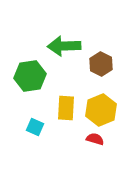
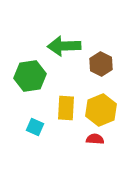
red semicircle: rotated 12 degrees counterclockwise
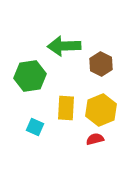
red semicircle: rotated 18 degrees counterclockwise
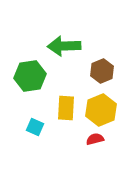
brown hexagon: moved 1 px right, 7 px down; rotated 10 degrees clockwise
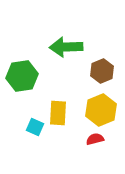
green arrow: moved 2 px right, 1 px down
green hexagon: moved 8 px left
yellow rectangle: moved 8 px left, 5 px down
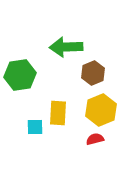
brown hexagon: moved 9 px left, 2 px down
green hexagon: moved 2 px left, 1 px up
cyan square: rotated 24 degrees counterclockwise
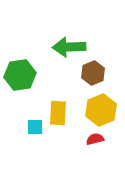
green arrow: moved 3 px right
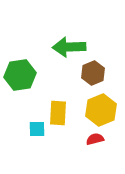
cyan square: moved 2 px right, 2 px down
